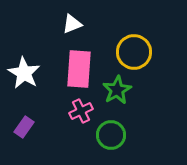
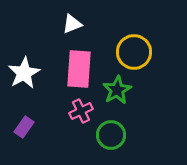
white star: rotated 12 degrees clockwise
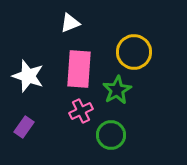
white triangle: moved 2 px left, 1 px up
white star: moved 4 px right, 3 px down; rotated 24 degrees counterclockwise
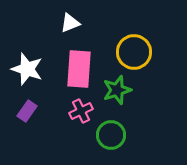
white star: moved 1 px left, 7 px up
green star: rotated 12 degrees clockwise
purple rectangle: moved 3 px right, 16 px up
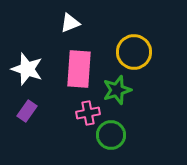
pink cross: moved 7 px right, 2 px down; rotated 15 degrees clockwise
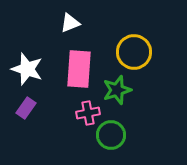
purple rectangle: moved 1 px left, 3 px up
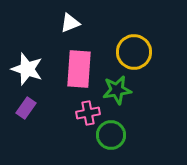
green star: rotated 8 degrees clockwise
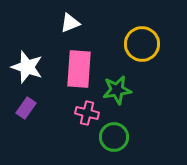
yellow circle: moved 8 px right, 8 px up
white star: moved 2 px up
pink cross: moved 1 px left; rotated 25 degrees clockwise
green circle: moved 3 px right, 2 px down
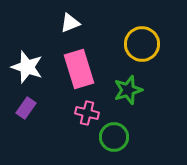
pink rectangle: rotated 21 degrees counterclockwise
green star: moved 11 px right; rotated 8 degrees counterclockwise
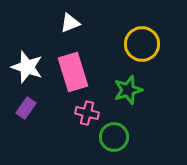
pink rectangle: moved 6 px left, 3 px down
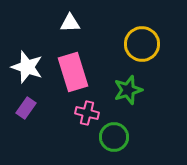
white triangle: rotated 20 degrees clockwise
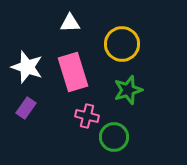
yellow circle: moved 20 px left
pink cross: moved 3 px down
